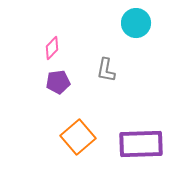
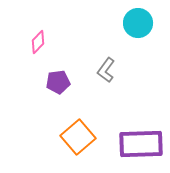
cyan circle: moved 2 px right
pink diamond: moved 14 px left, 6 px up
gray L-shape: rotated 25 degrees clockwise
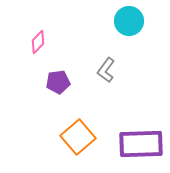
cyan circle: moved 9 px left, 2 px up
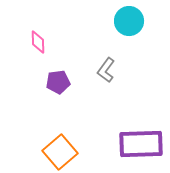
pink diamond: rotated 45 degrees counterclockwise
orange square: moved 18 px left, 15 px down
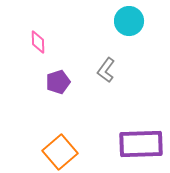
purple pentagon: rotated 10 degrees counterclockwise
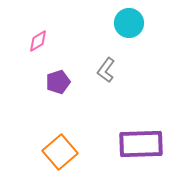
cyan circle: moved 2 px down
pink diamond: moved 1 px up; rotated 60 degrees clockwise
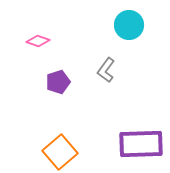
cyan circle: moved 2 px down
pink diamond: rotated 50 degrees clockwise
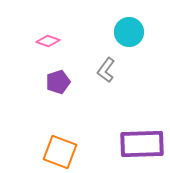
cyan circle: moved 7 px down
pink diamond: moved 10 px right
purple rectangle: moved 1 px right
orange square: rotated 28 degrees counterclockwise
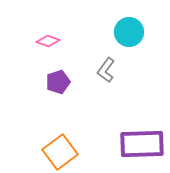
orange square: rotated 32 degrees clockwise
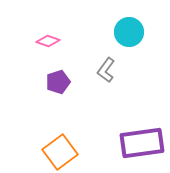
purple rectangle: moved 1 px up; rotated 6 degrees counterclockwise
